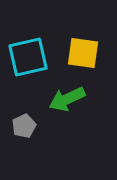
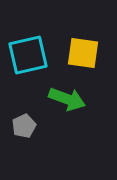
cyan square: moved 2 px up
green arrow: rotated 135 degrees counterclockwise
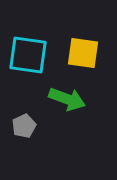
cyan square: rotated 21 degrees clockwise
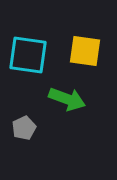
yellow square: moved 2 px right, 2 px up
gray pentagon: moved 2 px down
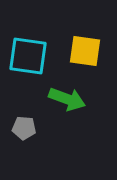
cyan square: moved 1 px down
gray pentagon: rotated 30 degrees clockwise
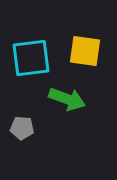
cyan square: moved 3 px right, 2 px down; rotated 15 degrees counterclockwise
gray pentagon: moved 2 px left
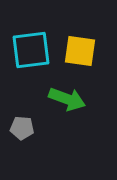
yellow square: moved 5 px left
cyan square: moved 8 px up
